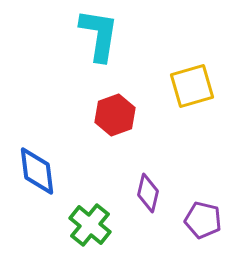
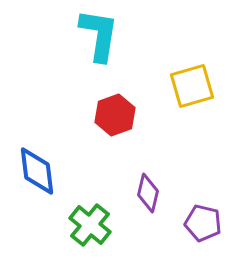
purple pentagon: moved 3 px down
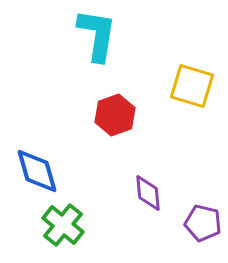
cyan L-shape: moved 2 px left
yellow square: rotated 33 degrees clockwise
blue diamond: rotated 9 degrees counterclockwise
purple diamond: rotated 18 degrees counterclockwise
green cross: moved 27 px left
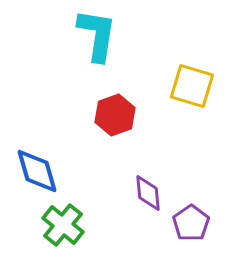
purple pentagon: moved 12 px left; rotated 24 degrees clockwise
